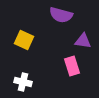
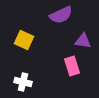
purple semicircle: rotated 40 degrees counterclockwise
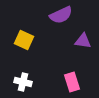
pink rectangle: moved 16 px down
